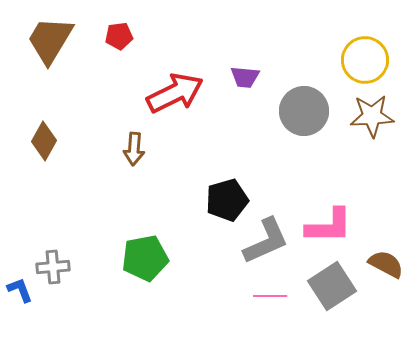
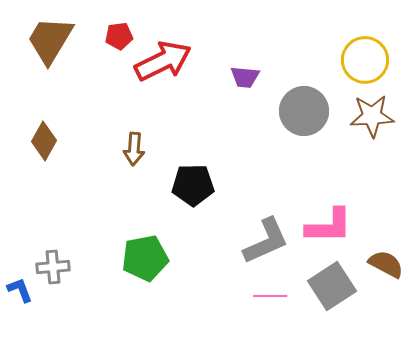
red arrow: moved 12 px left, 32 px up
black pentagon: moved 34 px left, 15 px up; rotated 15 degrees clockwise
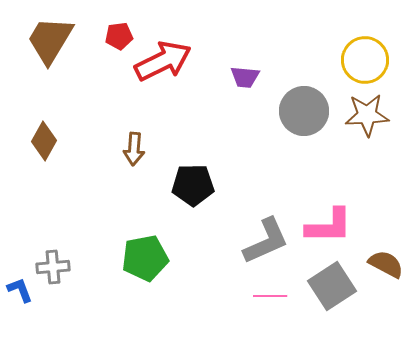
brown star: moved 5 px left, 1 px up
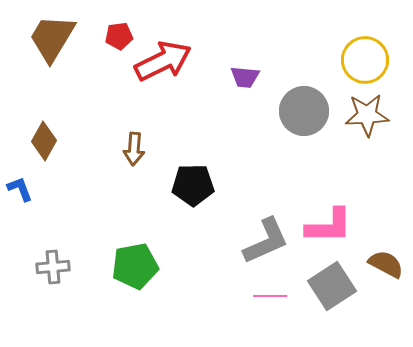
brown trapezoid: moved 2 px right, 2 px up
green pentagon: moved 10 px left, 8 px down
blue L-shape: moved 101 px up
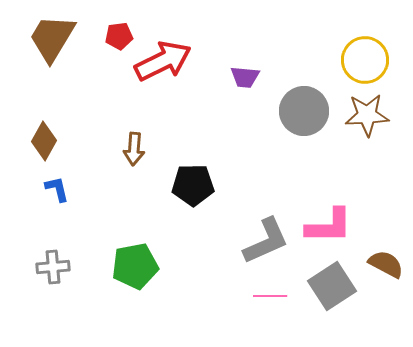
blue L-shape: moved 37 px right; rotated 8 degrees clockwise
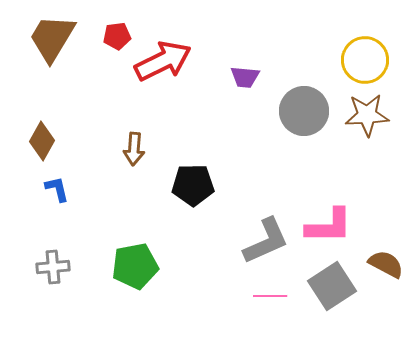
red pentagon: moved 2 px left
brown diamond: moved 2 px left
